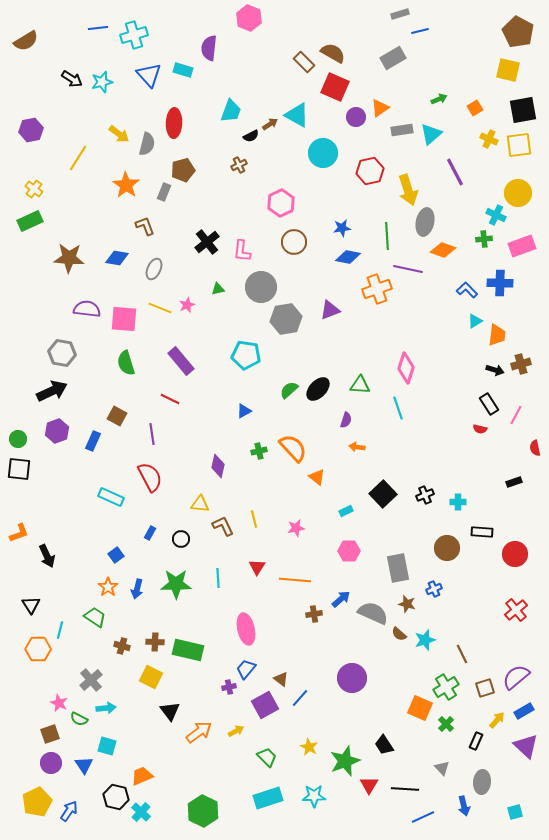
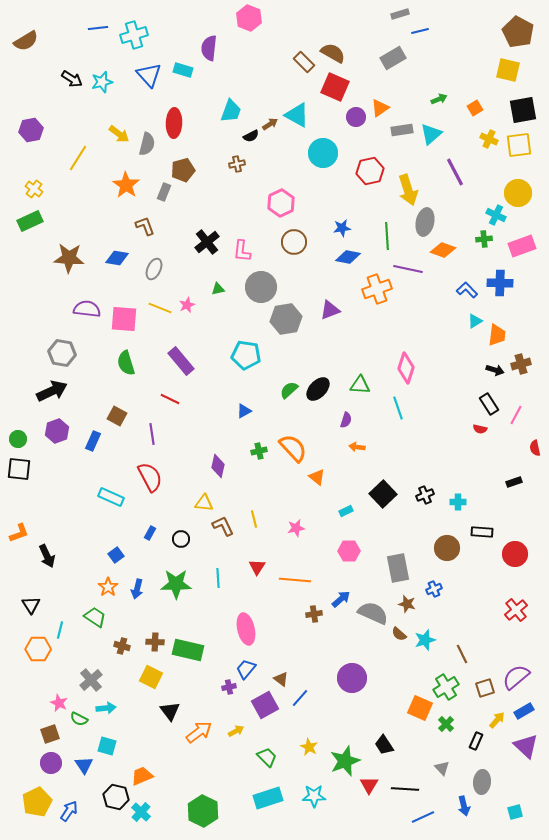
brown cross at (239, 165): moved 2 px left, 1 px up; rotated 14 degrees clockwise
yellow triangle at (200, 504): moved 4 px right, 1 px up
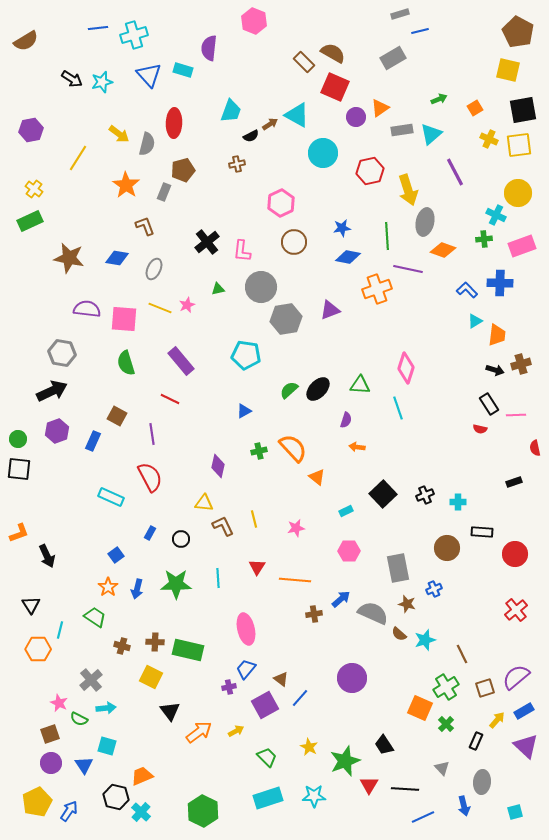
pink hexagon at (249, 18): moved 5 px right, 3 px down
brown star at (69, 258): rotated 8 degrees clockwise
pink line at (516, 415): rotated 60 degrees clockwise
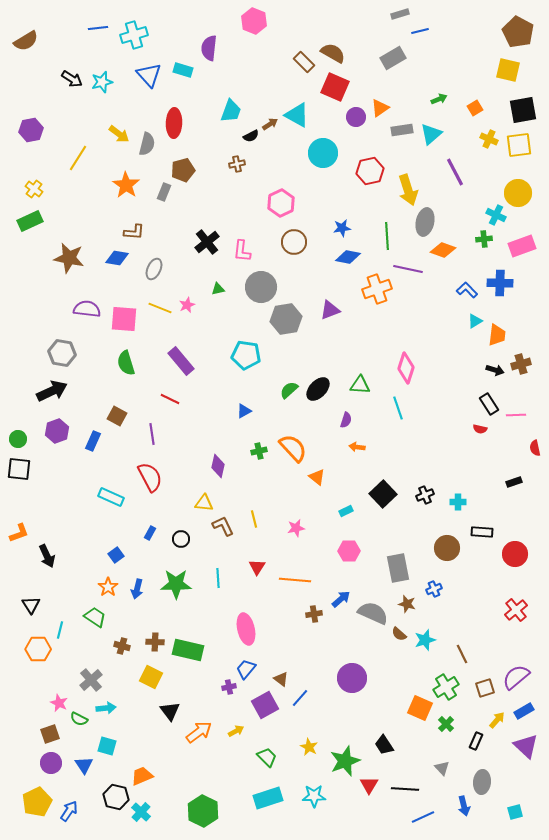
brown L-shape at (145, 226): moved 11 px left, 6 px down; rotated 115 degrees clockwise
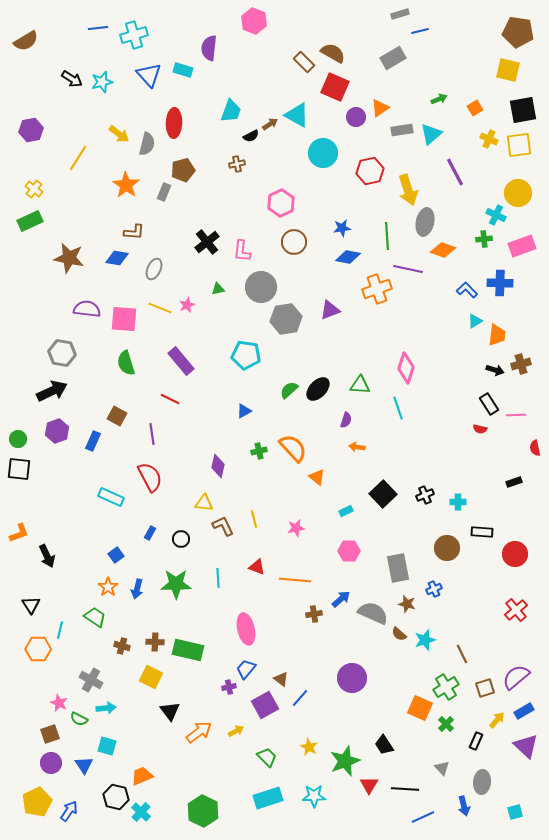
brown pentagon at (518, 32): rotated 20 degrees counterclockwise
red triangle at (257, 567): rotated 42 degrees counterclockwise
gray cross at (91, 680): rotated 20 degrees counterclockwise
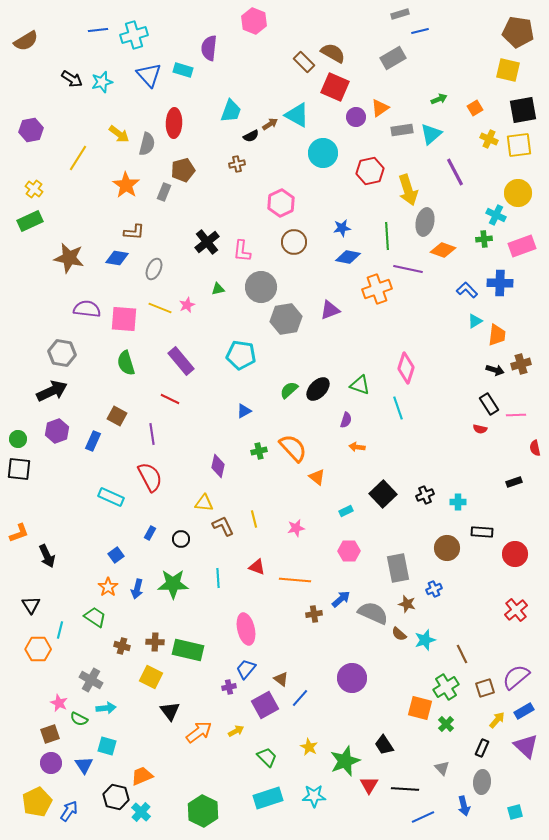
blue line at (98, 28): moved 2 px down
cyan pentagon at (246, 355): moved 5 px left
green triangle at (360, 385): rotated 15 degrees clockwise
green star at (176, 584): moved 3 px left
orange square at (420, 708): rotated 10 degrees counterclockwise
black rectangle at (476, 741): moved 6 px right, 7 px down
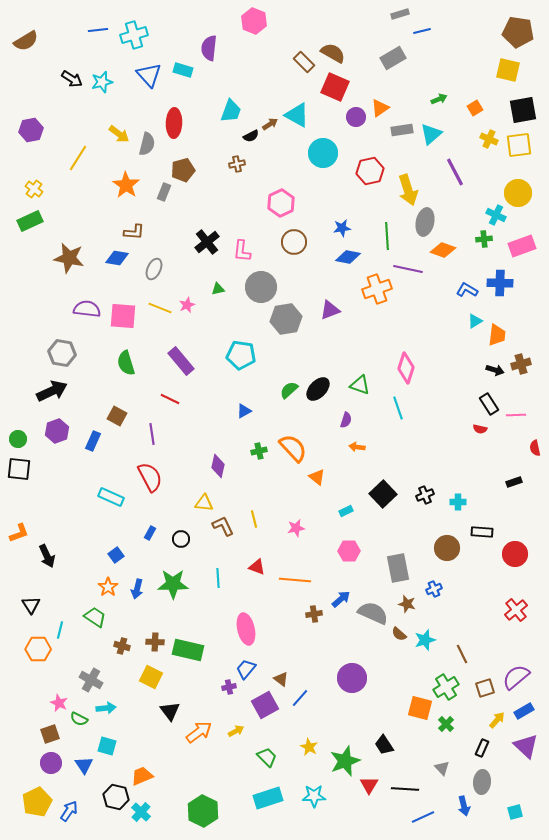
blue line at (420, 31): moved 2 px right
blue L-shape at (467, 290): rotated 15 degrees counterclockwise
pink square at (124, 319): moved 1 px left, 3 px up
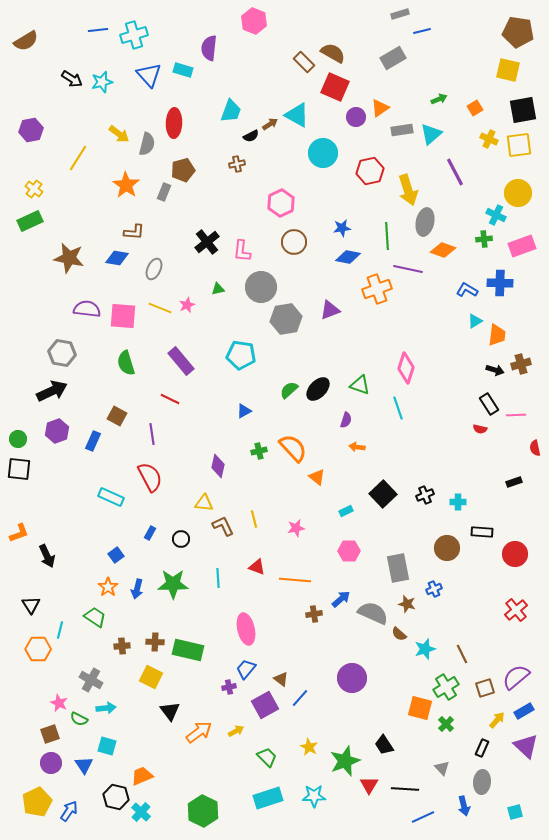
cyan star at (425, 640): moved 9 px down
brown cross at (122, 646): rotated 21 degrees counterclockwise
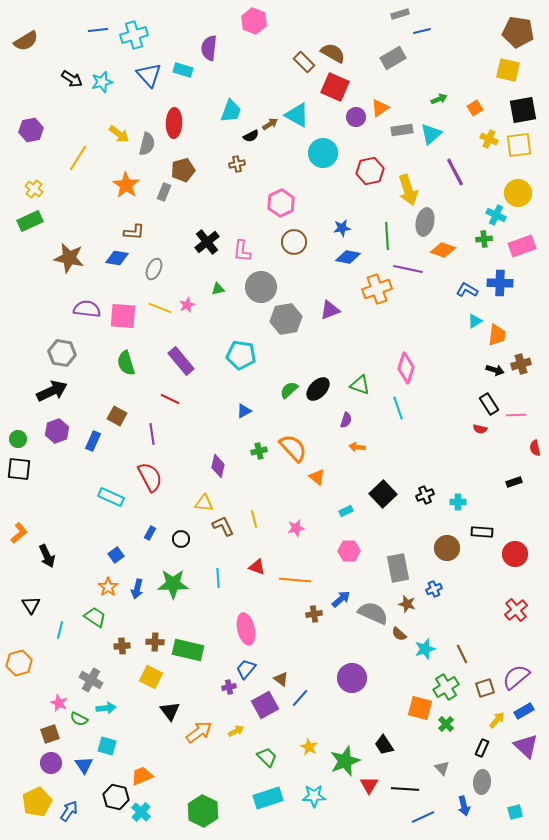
orange L-shape at (19, 533): rotated 20 degrees counterclockwise
orange hexagon at (38, 649): moved 19 px left, 14 px down; rotated 15 degrees counterclockwise
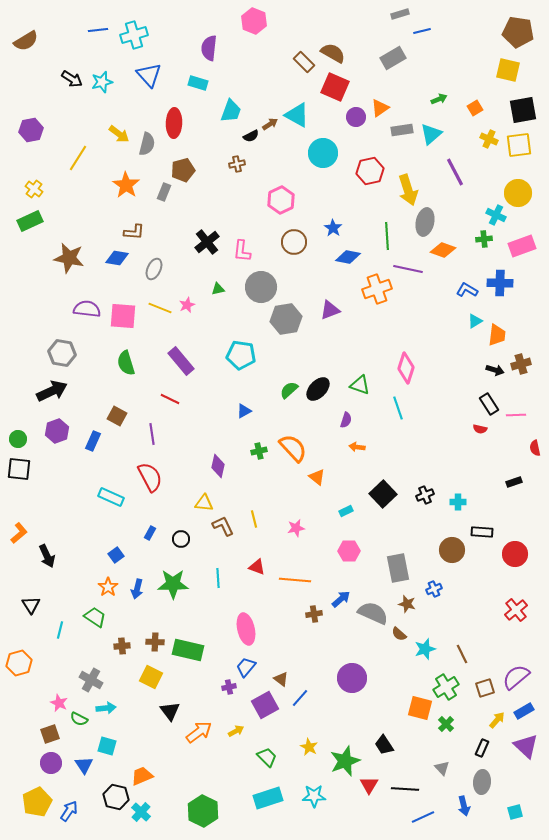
cyan rectangle at (183, 70): moved 15 px right, 13 px down
pink hexagon at (281, 203): moved 3 px up
blue star at (342, 228): moved 9 px left; rotated 30 degrees counterclockwise
brown circle at (447, 548): moved 5 px right, 2 px down
blue trapezoid at (246, 669): moved 2 px up
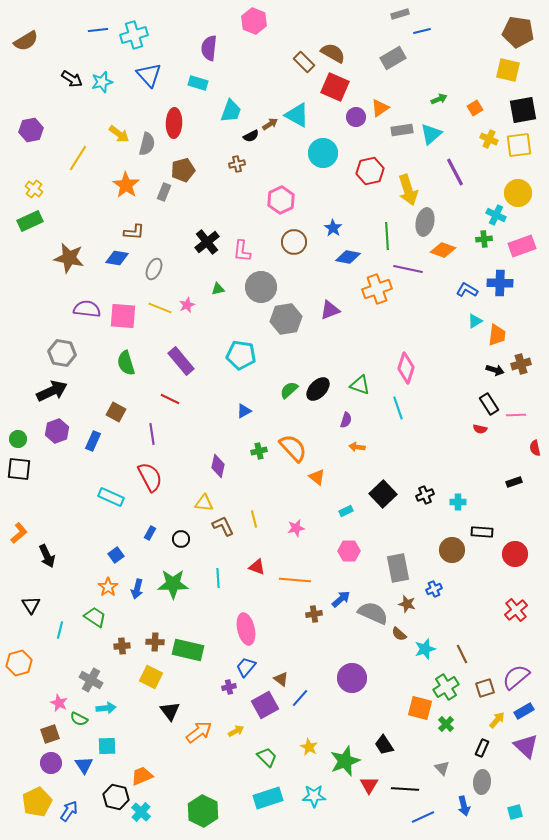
brown square at (117, 416): moved 1 px left, 4 px up
cyan square at (107, 746): rotated 18 degrees counterclockwise
